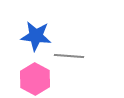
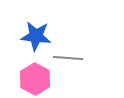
gray line: moved 1 px left, 2 px down
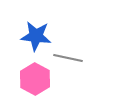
gray line: rotated 8 degrees clockwise
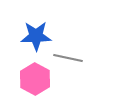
blue star: rotated 8 degrees counterclockwise
